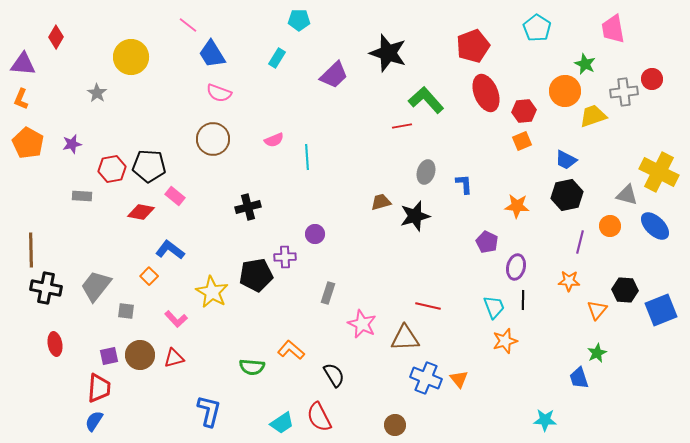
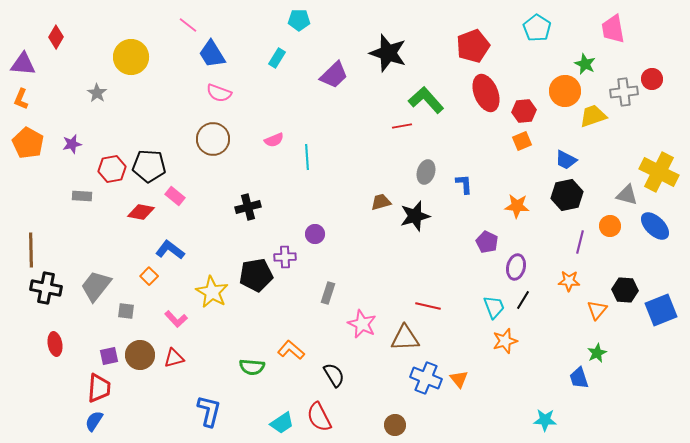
black line at (523, 300): rotated 30 degrees clockwise
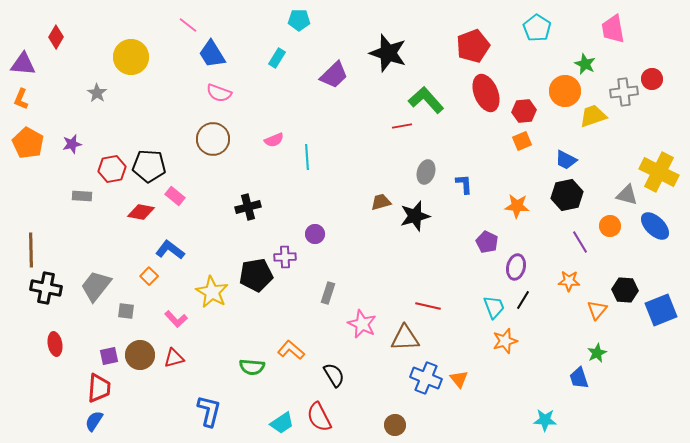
purple line at (580, 242): rotated 45 degrees counterclockwise
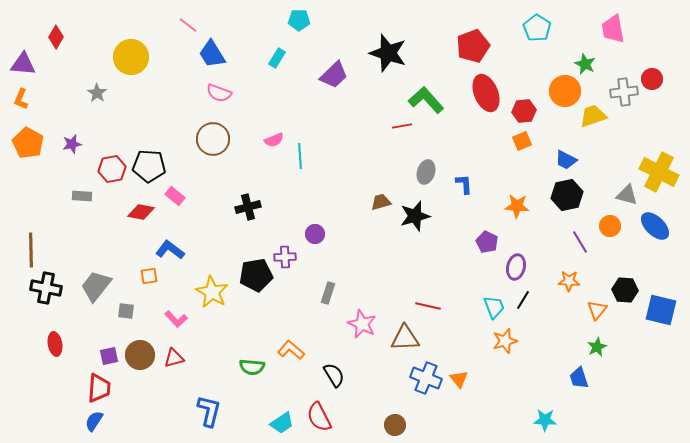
cyan line at (307, 157): moved 7 px left, 1 px up
orange square at (149, 276): rotated 36 degrees clockwise
blue square at (661, 310): rotated 36 degrees clockwise
green star at (597, 353): moved 6 px up
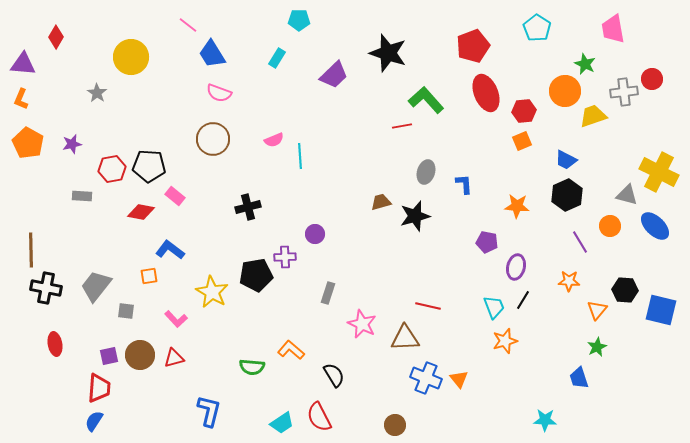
black hexagon at (567, 195): rotated 12 degrees counterclockwise
purple pentagon at (487, 242): rotated 15 degrees counterclockwise
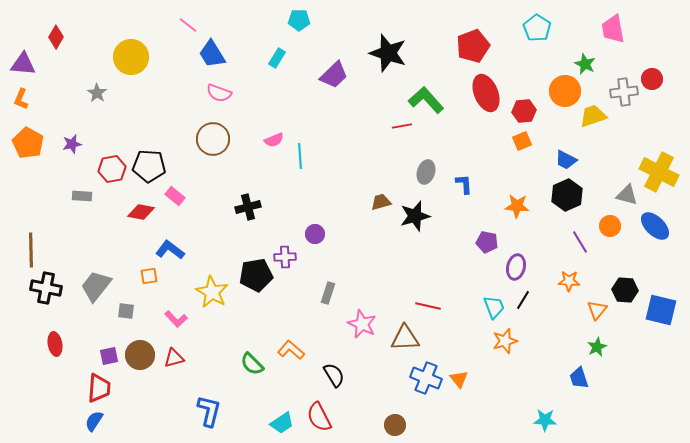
green semicircle at (252, 367): moved 3 px up; rotated 40 degrees clockwise
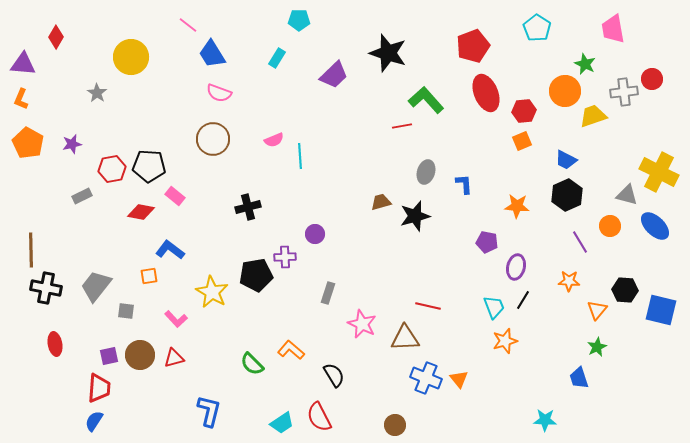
gray rectangle at (82, 196): rotated 30 degrees counterclockwise
